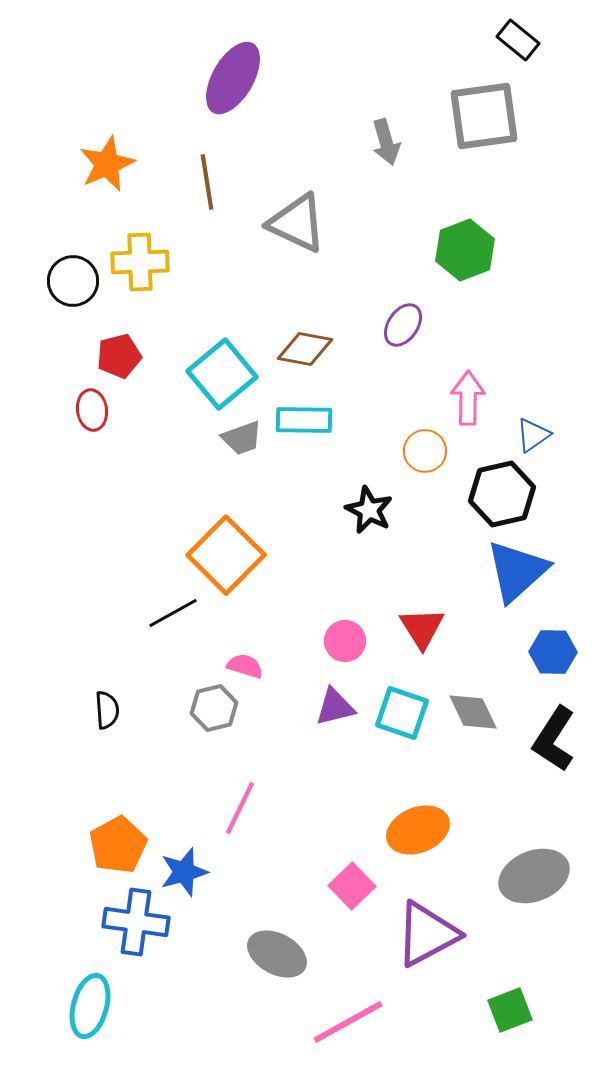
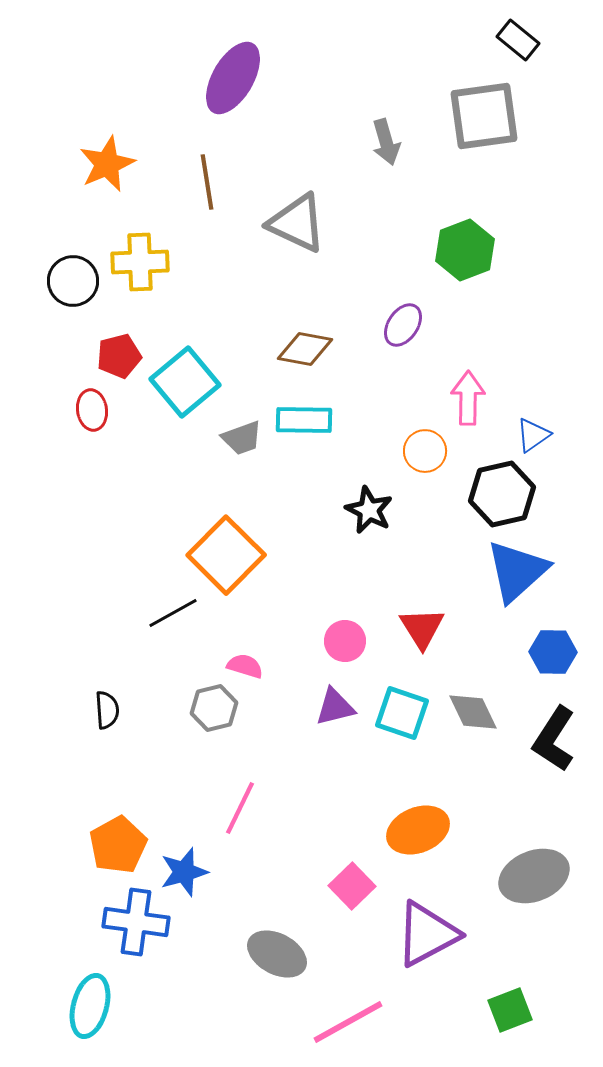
cyan square at (222, 374): moved 37 px left, 8 px down
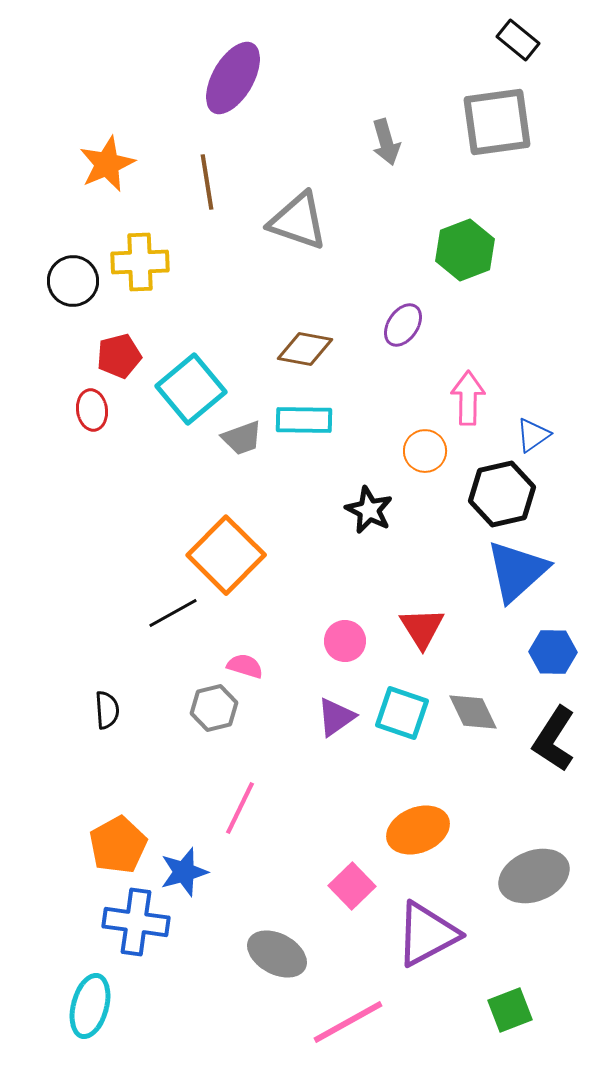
gray square at (484, 116): moved 13 px right, 6 px down
gray triangle at (297, 223): moved 1 px right, 2 px up; rotated 6 degrees counterclockwise
cyan square at (185, 382): moved 6 px right, 7 px down
purple triangle at (335, 707): moved 1 px right, 10 px down; rotated 21 degrees counterclockwise
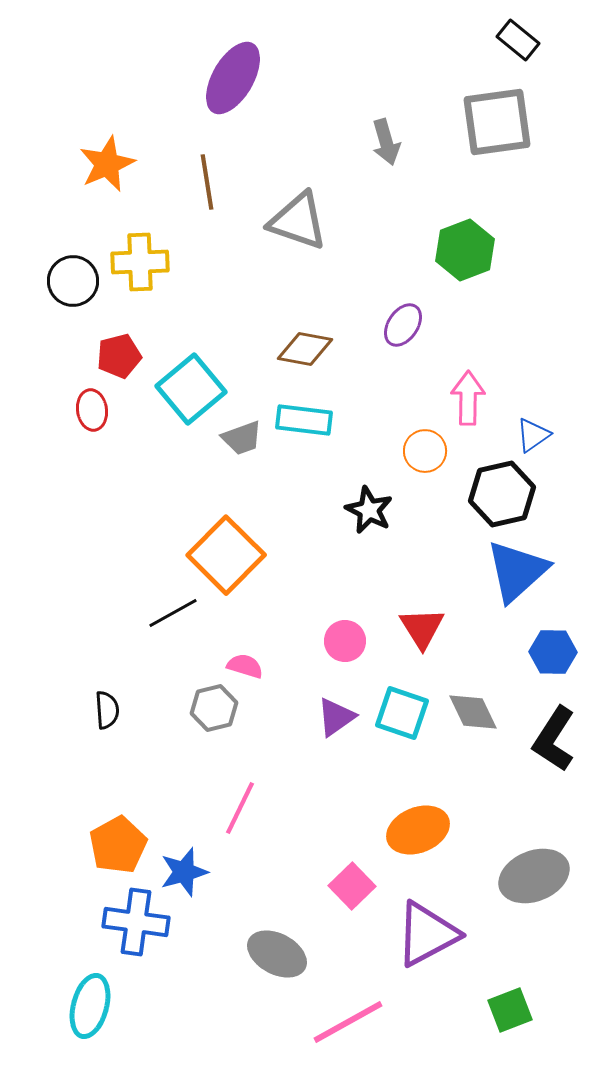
cyan rectangle at (304, 420): rotated 6 degrees clockwise
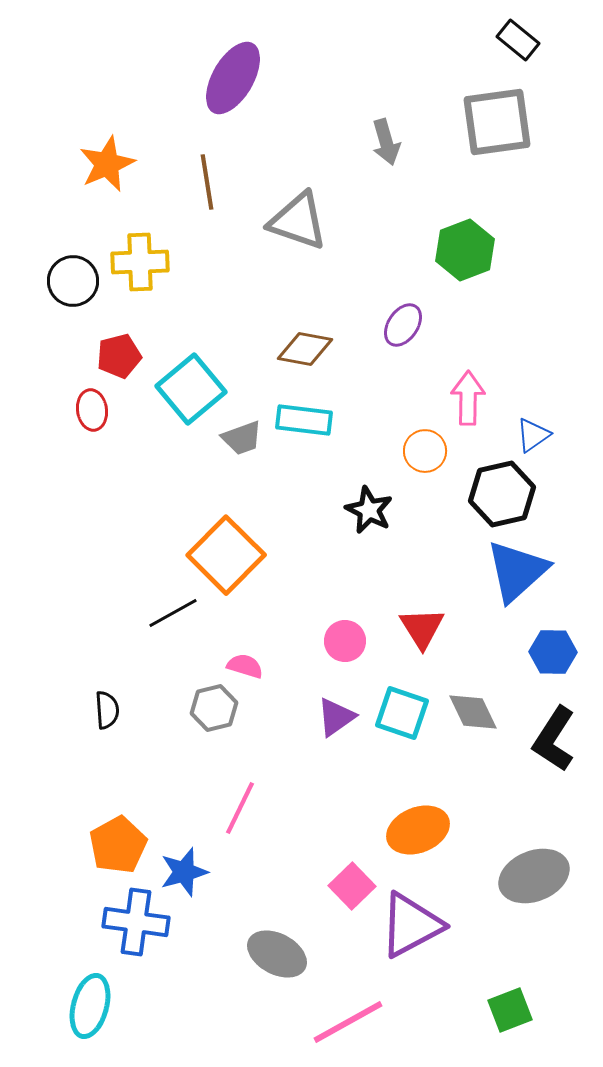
purple triangle at (427, 934): moved 16 px left, 9 px up
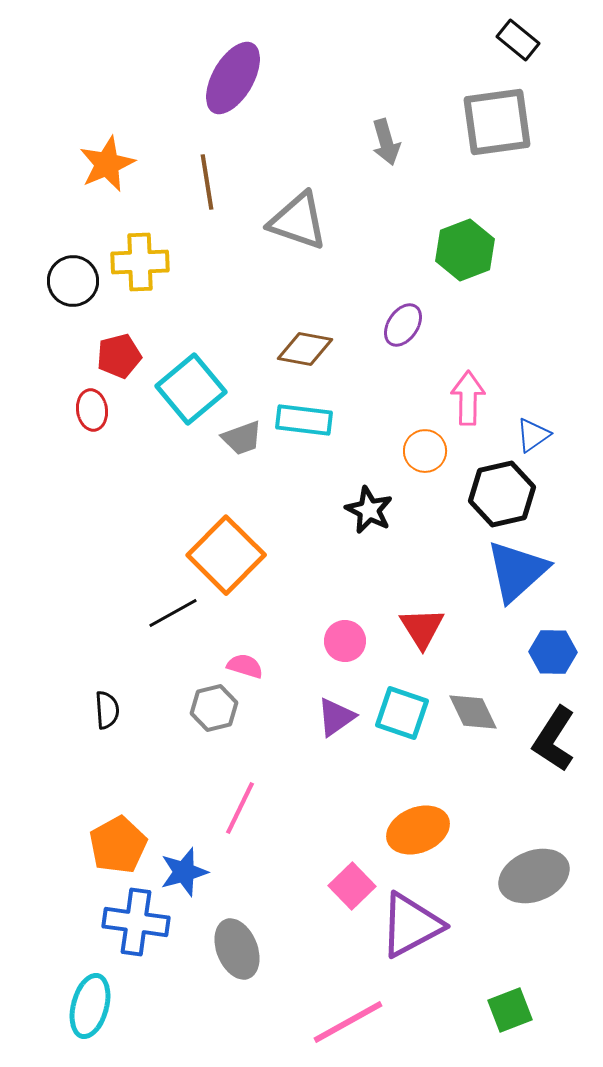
gray ellipse at (277, 954): moved 40 px left, 5 px up; rotated 40 degrees clockwise
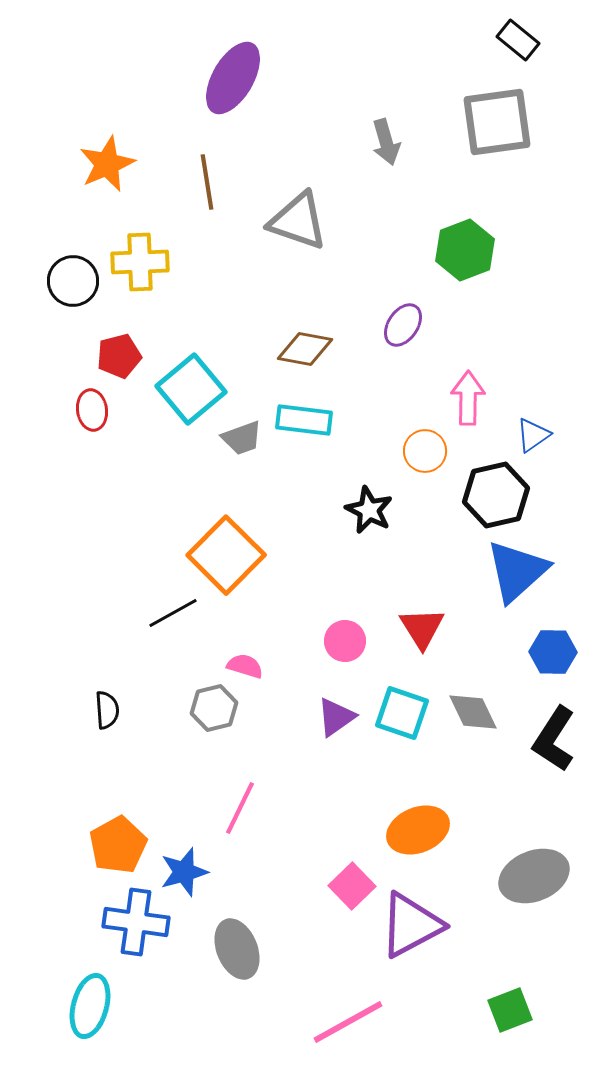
black hexagon at (502, 494): moved 6 px left, 1 px down
